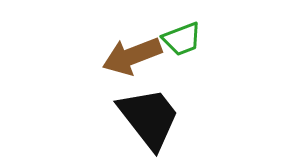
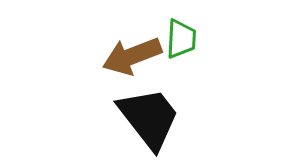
green trapezoid: moved 1 px left; rotated 66 degrees counterclockwise
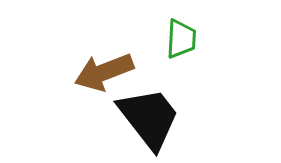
brown arrow: moved 28 px left, 16 px down
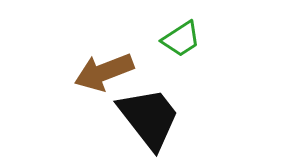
green trapezoid: rotated 54 degrees clockwise
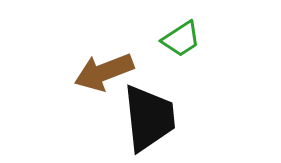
black trapezoid: rotated 32 degrees clockwise
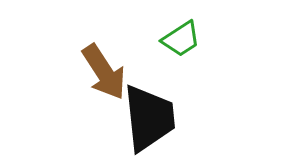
brown arrow: rotated 102 degrees counterclockwise
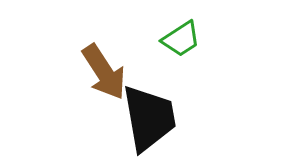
black trapezoid: rotated 4 degrees counterclockwise
